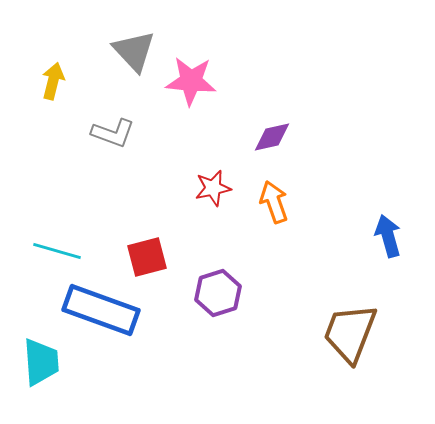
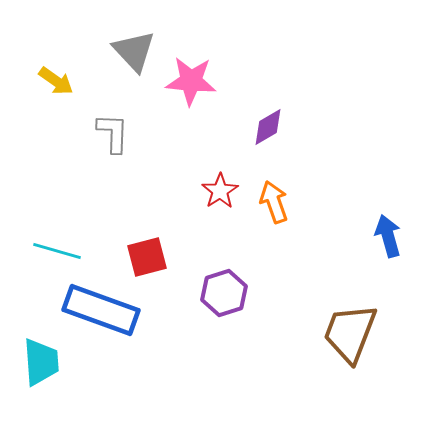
yellow arrow: moved 3 px right; rotated 111 degrees clockwise
gray L-shape: rotated 108 degrees counterclockwise
purple diamond: moved 4 px left, 10 px up; rotated 18 degrees counterclockwise
red star: moved 7 px right, 3 px down; rotated 21 degrees counterclockwise
purple hexagon: moved 6 px right
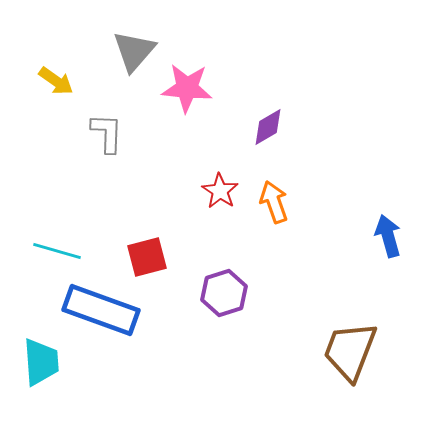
gray triangle: rotated 24 degrees clockwise
pink star: moved 4 px left, 7 px down
gray L-shape: moved 6 px left
red star: rotated 6 degrees counterclockwise
brown trapezoid: moved 18 px down
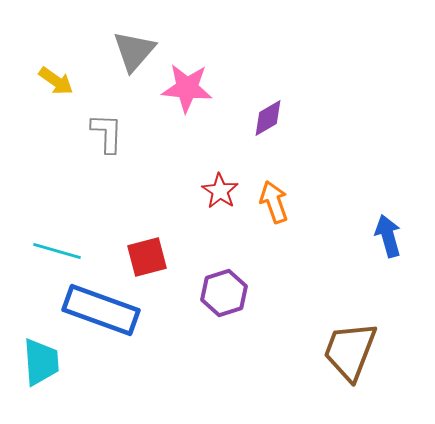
purple diamond: moved 9 px up
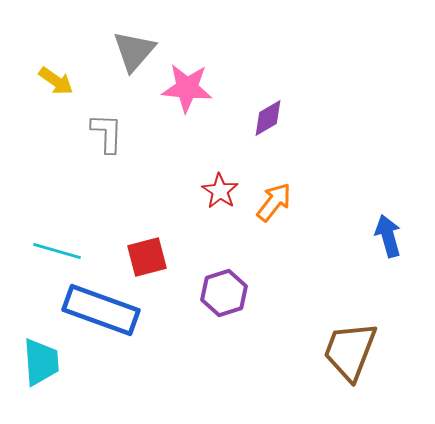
orange arrow: rotated 57 degrees clockwise
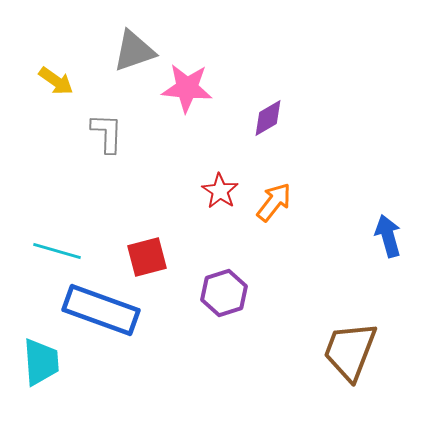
gray triangle: rotated 30 degrees clockwise
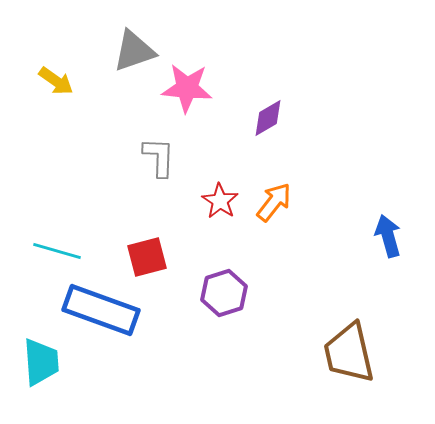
gray L-shape: moved 52 px right, 24 px down
red star: moved 10 px down
brown trapezoid: moved 1 px left, 2 px down; rotated 34 degrees counterclockwise
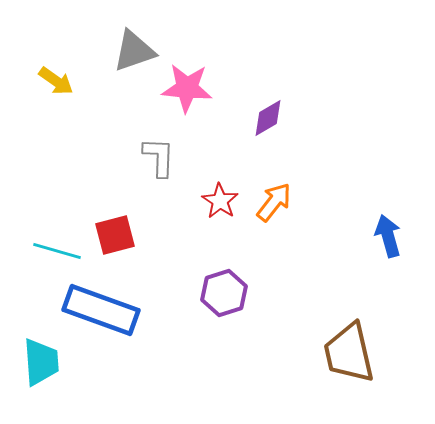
red square: moved 32 px left, 22 px up
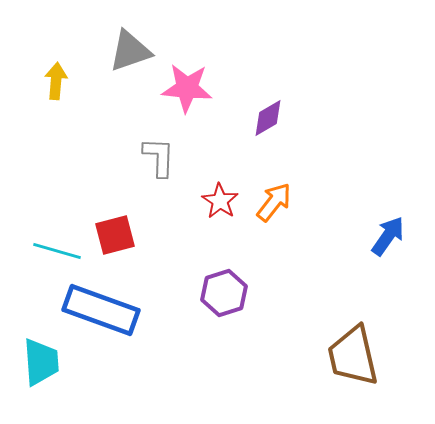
gray triangle: moved 4 px left
yellow arrow: rotated 120 degrees counterclockwise
blue arrow: rotated 51 degrees clockwise
brown trapezoid: moved 4 px right, 3 px down
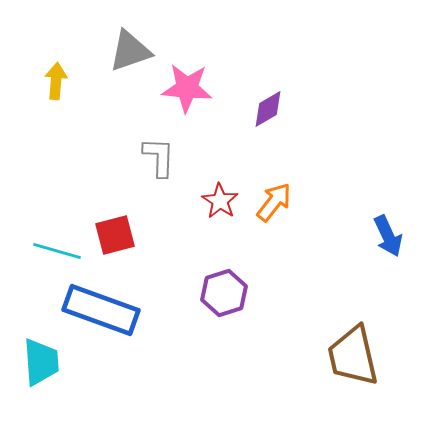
purple diamond: moved 9 px up
blue arrow: rotated 120 degrees clockwise
